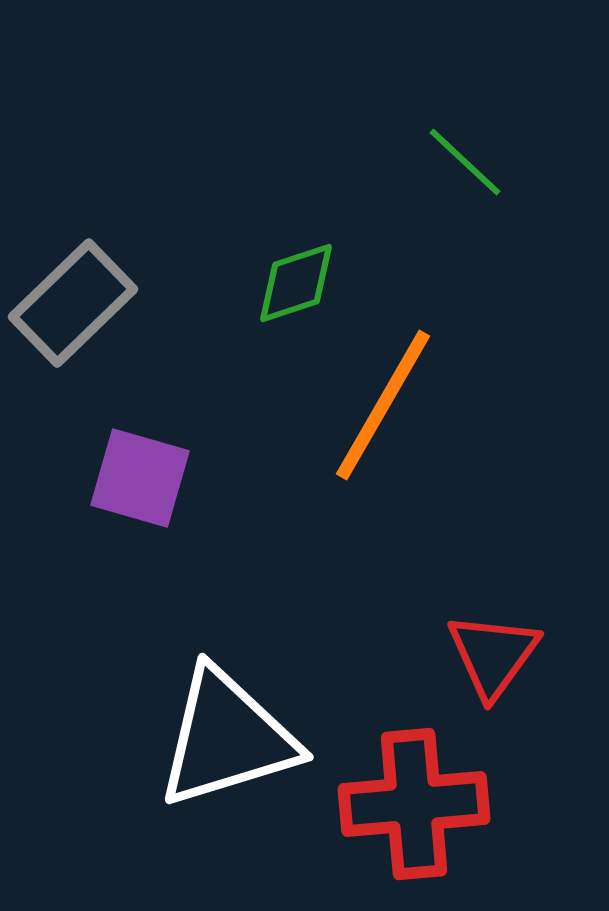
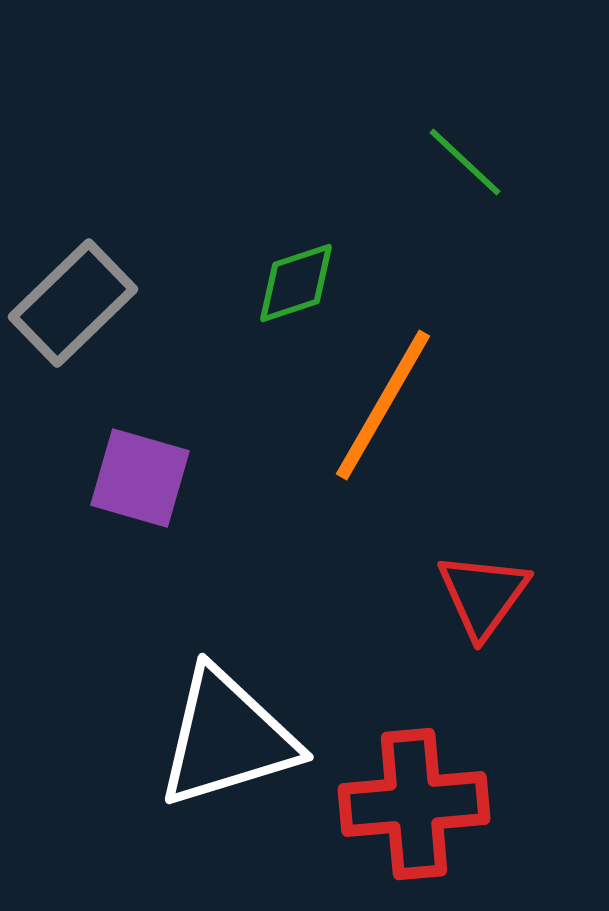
red triangle: moved 10 px left, 60 px up
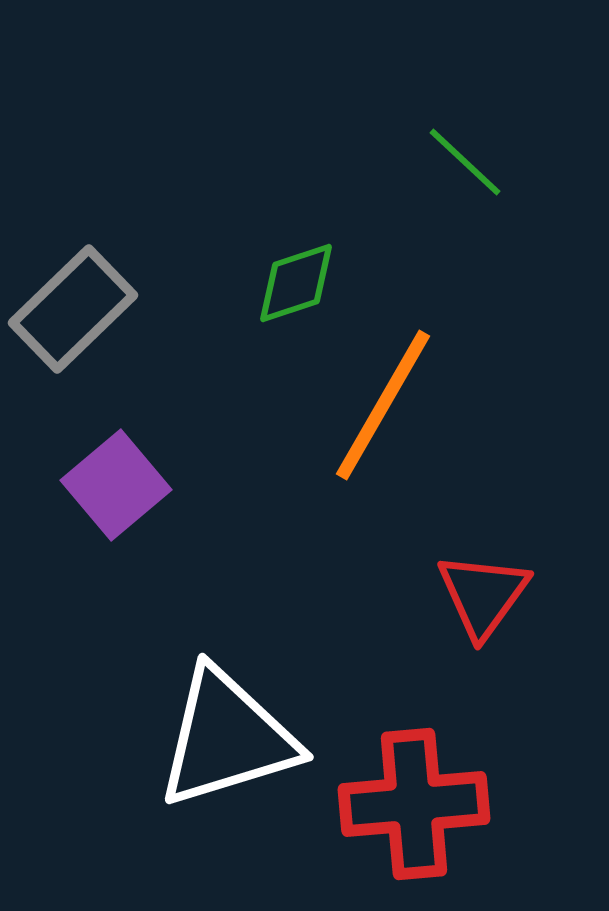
gray rectangle: moved 6 px down
purple square: moved 24 px left, 7 px down; rotated 34 degrees clockwise
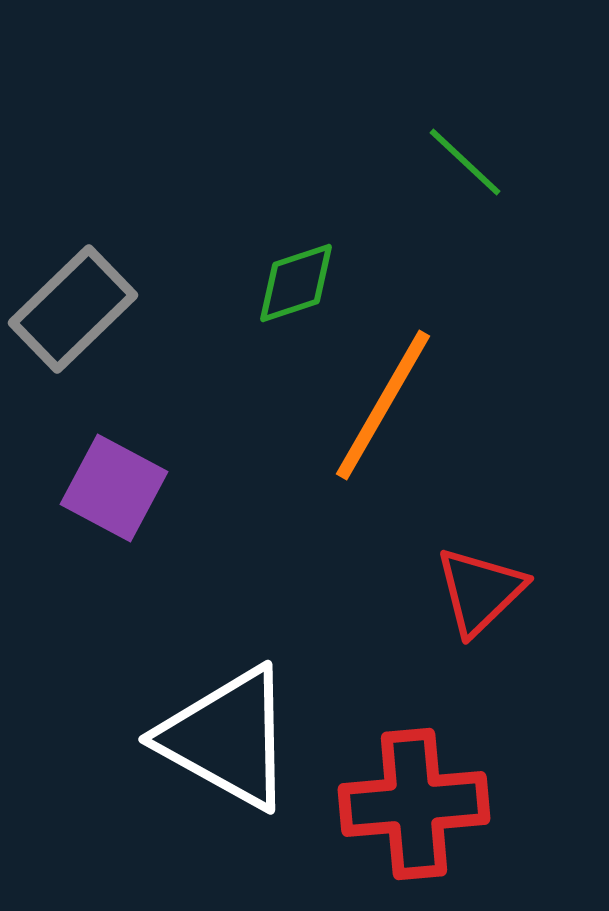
purple square: moved 2 px left, 3 px down; rotated 22 degrees counterclockwise
red triangle: moved 3 px left, 4 px up; rotated 10 degrees clockwise
white triangle: rotated 46 degrees clockwise
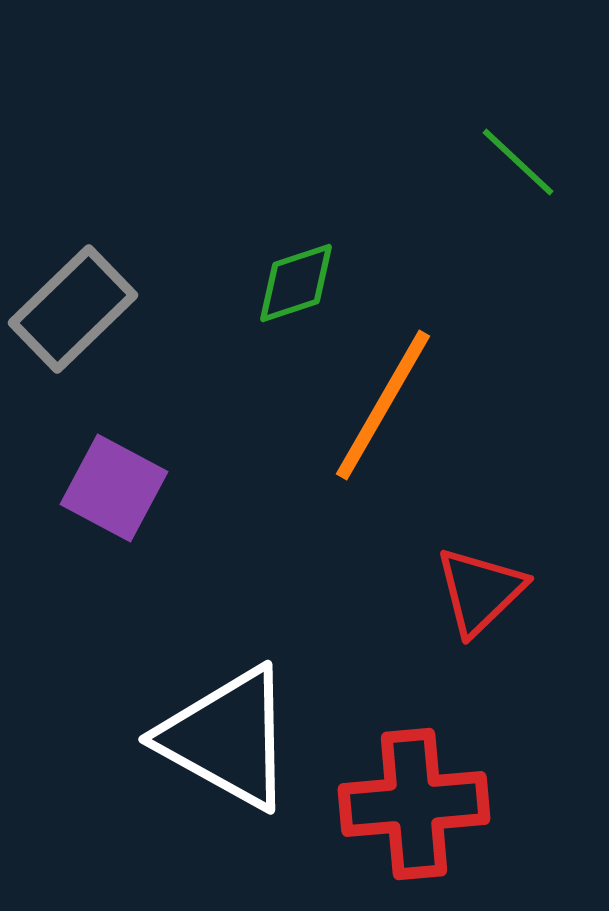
green line: moved 53 px right
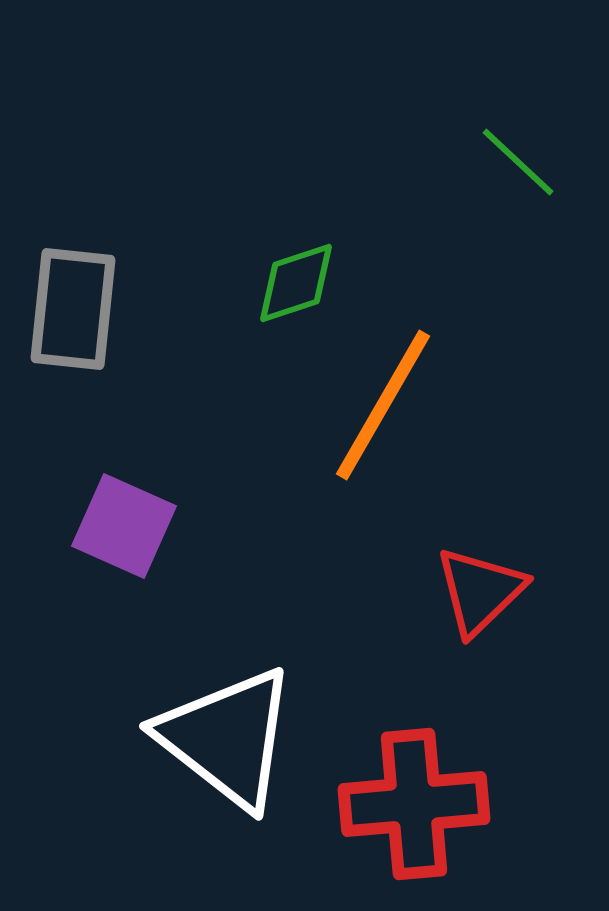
gray rectangle: rotated 40 degrees counterclockwise
purple square: moved 10 px right, 38 px down; rotated 4 degrees counterclockwise
white triangle: rotated 9 degrees clockwise
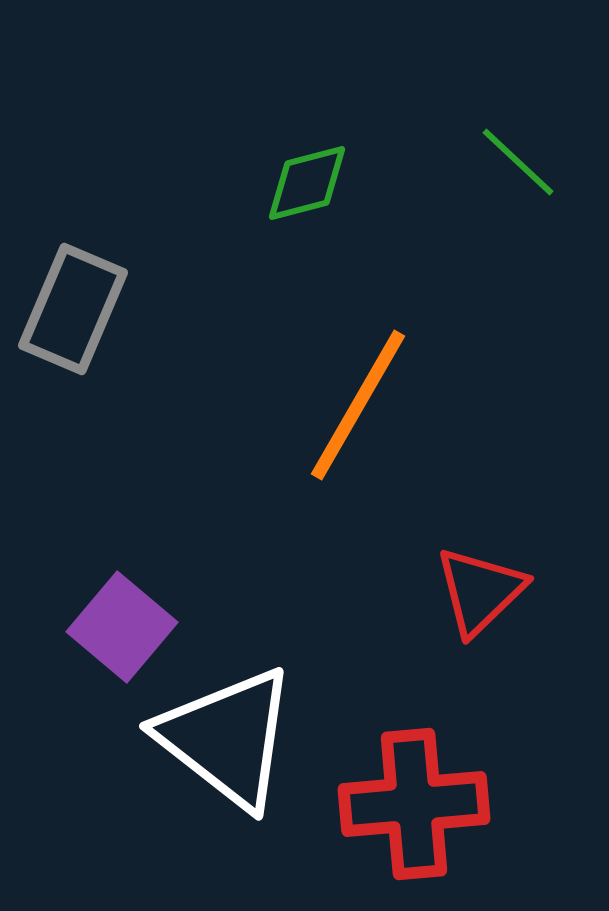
green diamond: moved 11 px right, 100 px up; rotated 4 degrees clockwise
gray rectangle: rotated 17 degrees clockwise
orange line: moved 25 px left
purple square: moved 2 px left, 101 px down; rotated 16 degrees clockwise
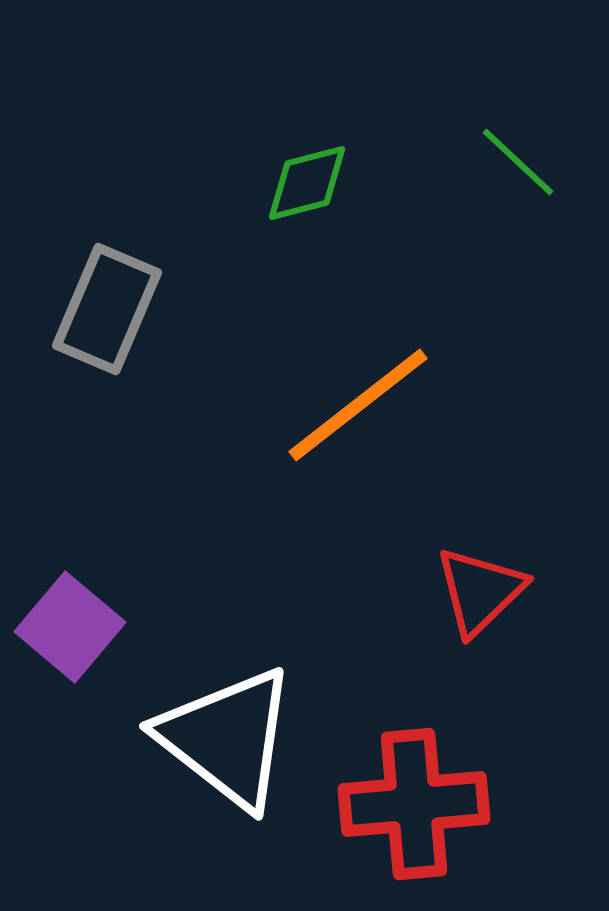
gray rectangle: moved 34 px right
orange line: rotated 22 degrees clockwise
purple square: moved 52 px left
